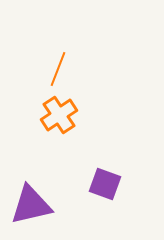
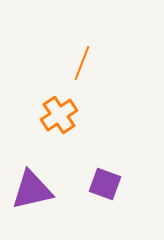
orange line: moved 24 px right, 6 px up
purple triangle: moved 1 px right, 15 px up
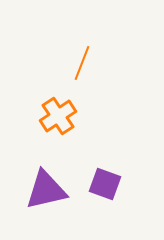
orange cross: moved 1 px left, 1 px down
purple triangle: moved 14 px right
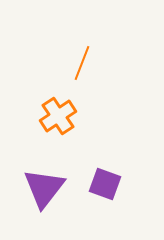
purple triangle: moved 2 px left, 2 px up; rotated 39 degrees counterclockwise
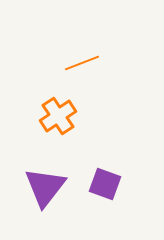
orange line: rotated 48 degrees clockwise
purple triangle: moved 1 px right, 1 px up
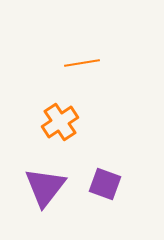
orange line: rotated 12 degrees clockwise
orange cross: moved 2 px right, 6 px down
